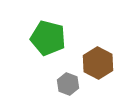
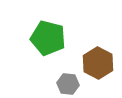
gray hexagon: rotated 15 degrees counterclockwise
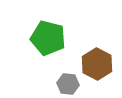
brown hexagon: moved 1 px left, 1 px down
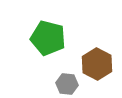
gray hexagon: moved 1 px left
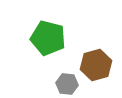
brown hexagon: moved 1 px left, 1 px down; rotated 16 degrees clockwise
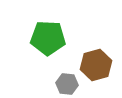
green pentagon: rotated 12 degrees counterclockwise
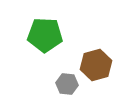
green pentagon: moved 3 px left, 3 px up
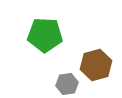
gray hexagon: rotated 15 degrees counterclockwise
